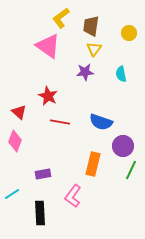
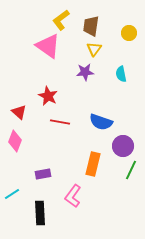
yellow L-shape: moved 2 px down
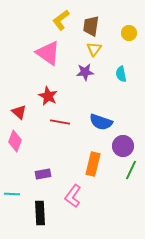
pink triangle: moved 7 px down
cyan line: rotated 35 degrees clockwise
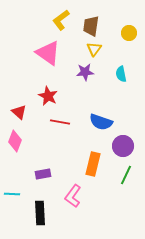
green line: moved 5 px left, 5 px down
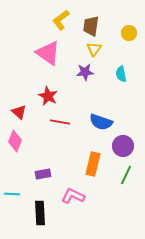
pink L-shape: rotated 80 degrees clockwise
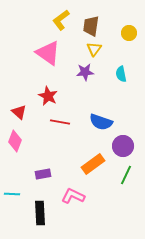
orange rectangle: rotated 40 degrees clockwise
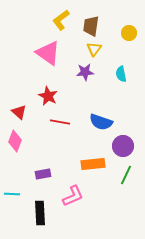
orange rectangle: rotated 30 degrees clockwise
pink L-shape: rotated 130 degrees clockwise
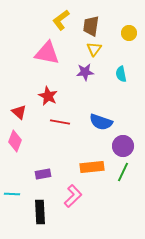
pink triangle: moved 1 px left; rotated 24 degrees counterclockwise
orange rectangle: moved 1 px left, 3 px down
green line: moved 3 px left, 3 px up
pink L-shape: rotated 20 degrees counterclockwise
black rectangle: moved 1 px up
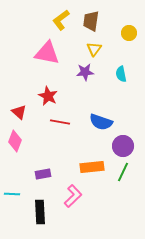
brown trapezoid: moved 5 px up
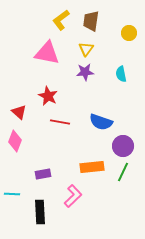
yellow triangle: moved 8 px left
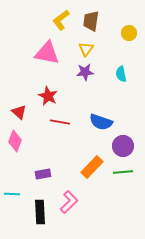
orange rectangle: rotated 40 degrees counterclockwise
green line: rotated 60 degrees clockwise
pink L-shape: moved 4 px left, 6 px down
